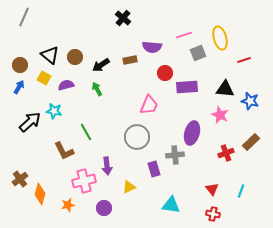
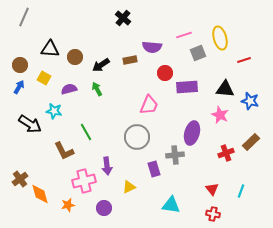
black triangle at (50, 55): moved 6 px up; rotated 36 degrees counterclockwise
purple semicircle at (66, 85): moved 3 px right, 4 px down
black arrow at (30, 122): moved 2 px down; rotated 75 degrees clockwise
orange diamond at (40, 194): rotated 30 degrees counterclockwise
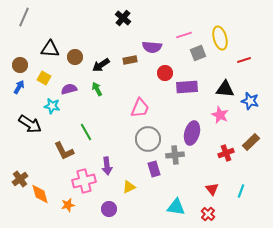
pink trapezoid at (149, 105): moved 9 px left, 3 px down
cyan star at (54, 111): moved 2 px left, 5 px up
gray circle at (137, 137): moved 11 px right, 2 px down
cyan triangle at (171, 205): moved 5 px right, 2 px down
purple circle at (104, 208): moved 5 px right, 1 px down
red cross at (213, 214): moved 5 px left; rotated 32 degrees clockwise
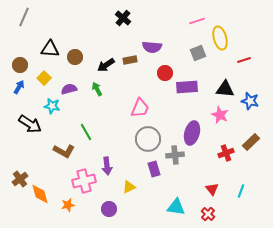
pink line at (184, 35): moved 13 px right, 14 px up
black arrow at (101, 65): moved 5 px right
yellow square at (44, 78): rotated 16 degrees clockwise
brown L-shape at (64, 151): rotated 35 degrees counterclockwise
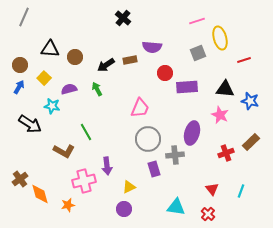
purple circle at (109, 209): moved 15 px right
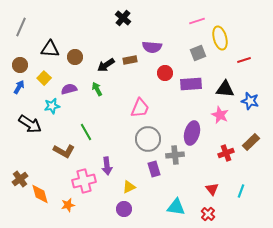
gray line at (24, 17): moved 3 px left, 10 px down
purple rectangle at (187, 87): moved 4 px right, 3 px up
cyan star at (52, 106): rotated 21 degrees counterclockwise
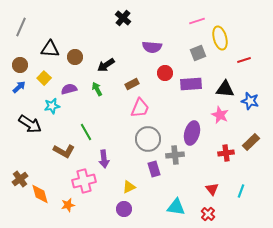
brown rectangle at (130, 60): moved 2 px right, 24 px down; rotated 16 degrees counterclockwise
blue arrow at (19, 87): rotated 16 degrees clockwise
red cross at (226, 153): rotated 14 degrees clockwise
purple arrow at (107, 166): moved 3 px left, 7 px up
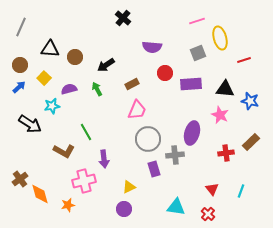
pink trapezoid at (140, 108): moved 3 px left, 2 px down
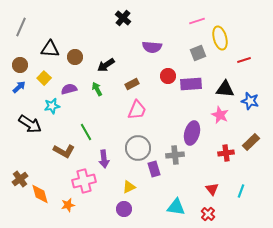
red circle at (165, 73): moved 3 px right, 3 px down
gray circle at (148, 139): moved 10 px left, 9 px down
